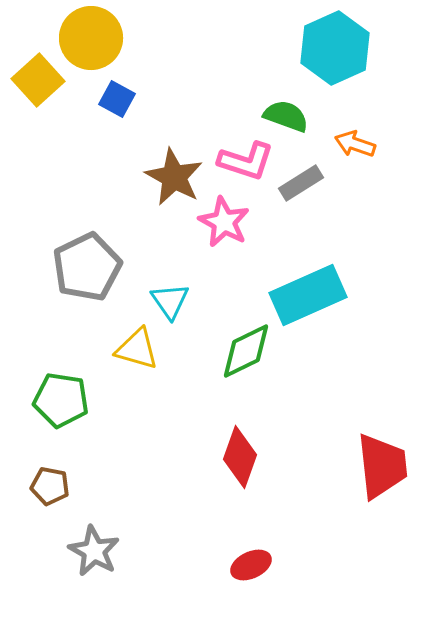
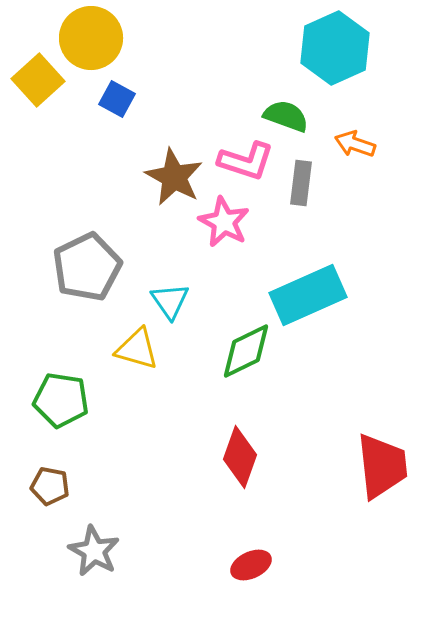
gray rectangle: rotated 51 degrees counterclockwise
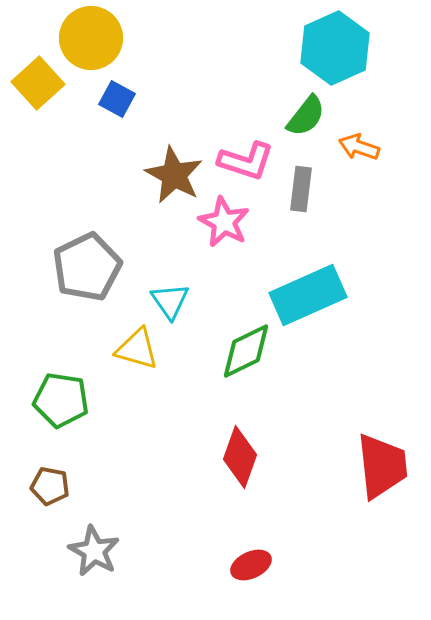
yellow square: moved 3 px down
green semicircle: moved 20 px right; rotated 108 degrees clockwise
orange arrow: moved 4 px right, 3 px down
brown star: moved 2 px up
gray rectangle: moved 6 px down
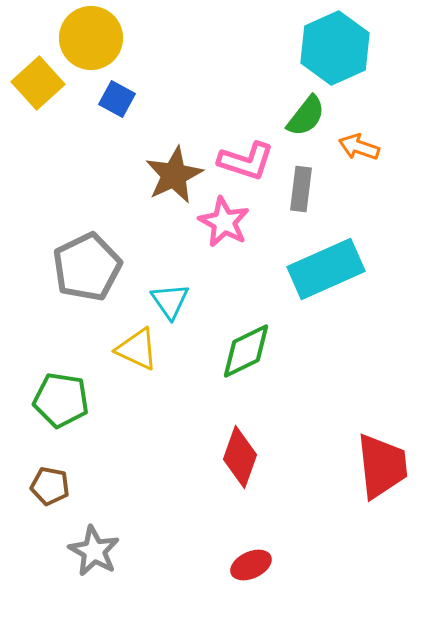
brown star: rotated 18 degrees clockwise
cyan rectangle: moved 18 px right, 26 px up
yellow triangle: rotated 9 degrees clockwise
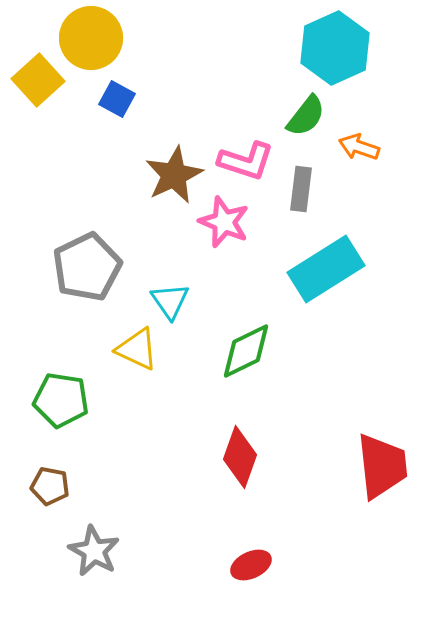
yellow square: moved 3 px up
pink star: rotated 6 degrees counterclockwise
cyan rectangle: rotated 8 degrees counterclockwise
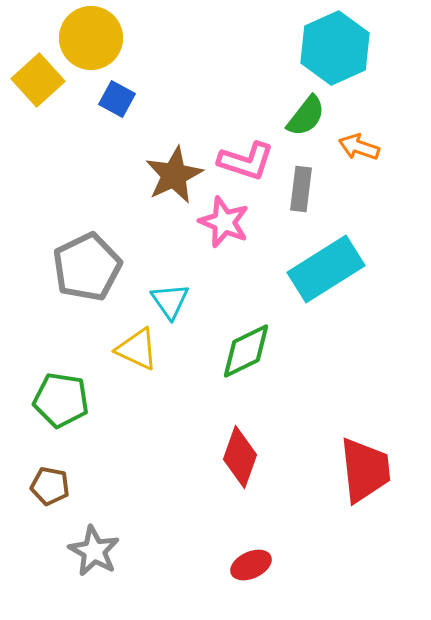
red trapezoid: moved 17 px left, 4 px down
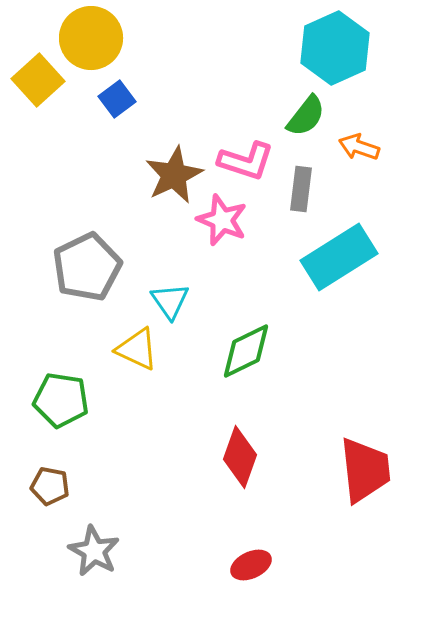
blue square: rotated 24 degrees clockwise
pink star: moved 2 px left, 2 px up
cyan rectangle: moved 13 px right, 12 px up
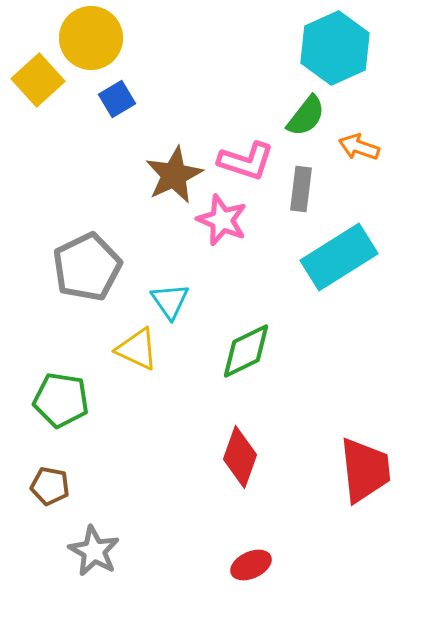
blue square: rotated 6 degrees clockwise
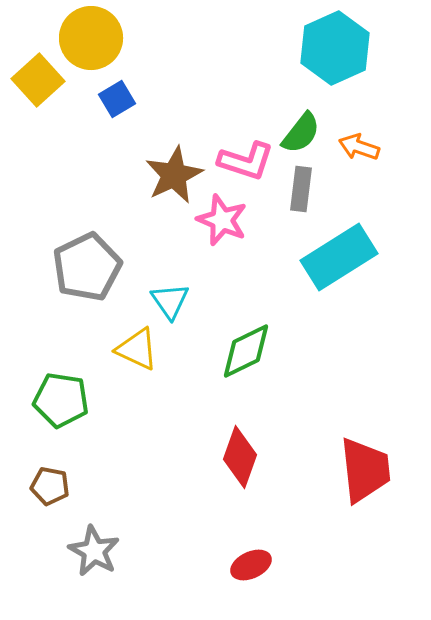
green semicircle: moved 5 px left, 17 px down
